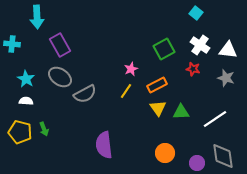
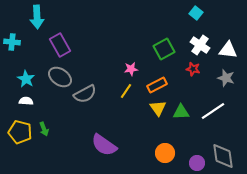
cyan cross: moved 2 px up
pink star: rotated 16 degrees clockwise
white line: moved 2 px left, 8 px up
purple semicircle: rotated 48 degrees counterclockwise
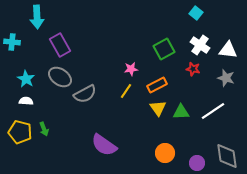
gray diamond: moved 4 px right
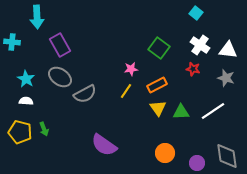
green square: moved 5 px left, 1 px up; rotated 25 degrees counterclockwise
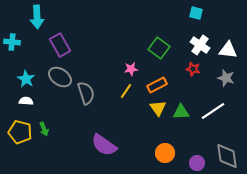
cyan square: rotated 24 degrees counterclockwise
gray semicircle: moved 1 px right, 1 px up; rotated 80 degrees counterclockwise
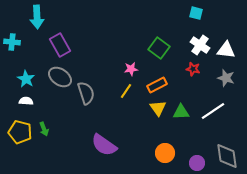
white triangle: moved 2 px left
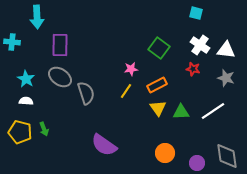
purple rectangle: rotated 30 degrees clockwise
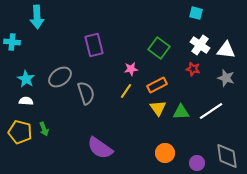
purple rectangle: moved 34 px right; rotated 15 degrees counterclockwise
gray ellipse: rotated 70 degrees counterclockwise
white line: moved 2 px left
purple semicircle: moved 4 px left, 3 px down
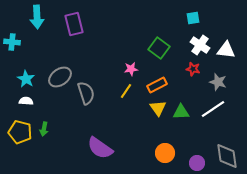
cyan square: moved 3 px left, 5 px down; rotated 24 degrees counterclockwise
purple rectangle: moved 20 px left, 21 px up
gray star: moved 8 px left, 4 px down
white line: moved 2 px right, 2 px up
green arrow: rotated 32 degrees clockwise
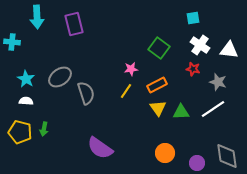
white triangle: moved 3 px right
